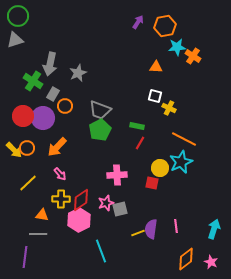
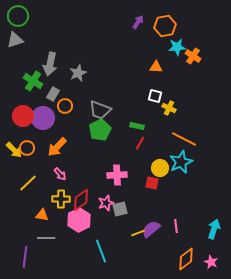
purple semicircle at (151, 229): rotated 42 degrees clockwise
gray line at (38, 234): moved 8 px right, 4 px down
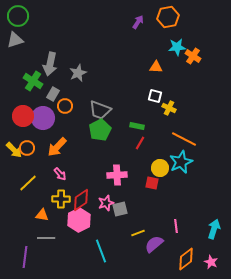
orange hexagon at (165, 26): moved 3 px right, 9 px up
purple semicircle at (151, 229): moved 3 px right, 15 px down
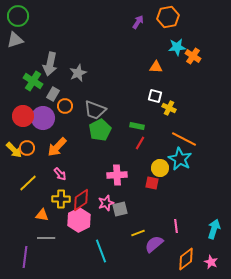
gray trapezoid at (100, 110): moved 5 px left
cyan star at (181, 162): moved 1 px left, 3 px up; rotated 20 degrees counterclockwise
